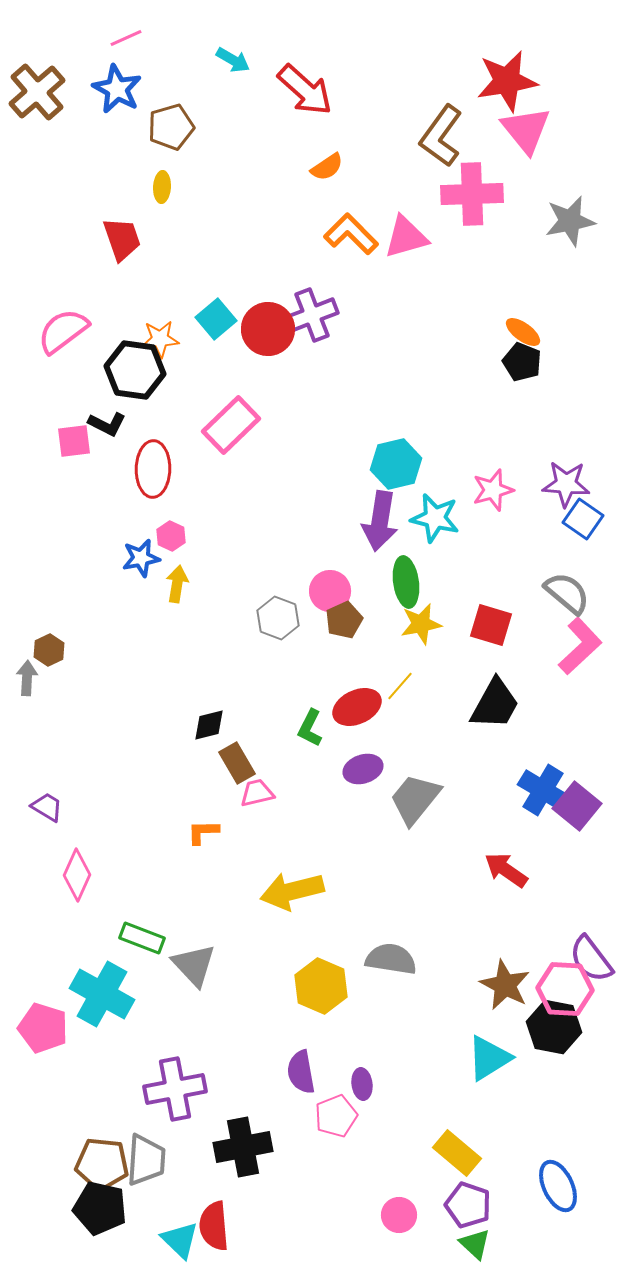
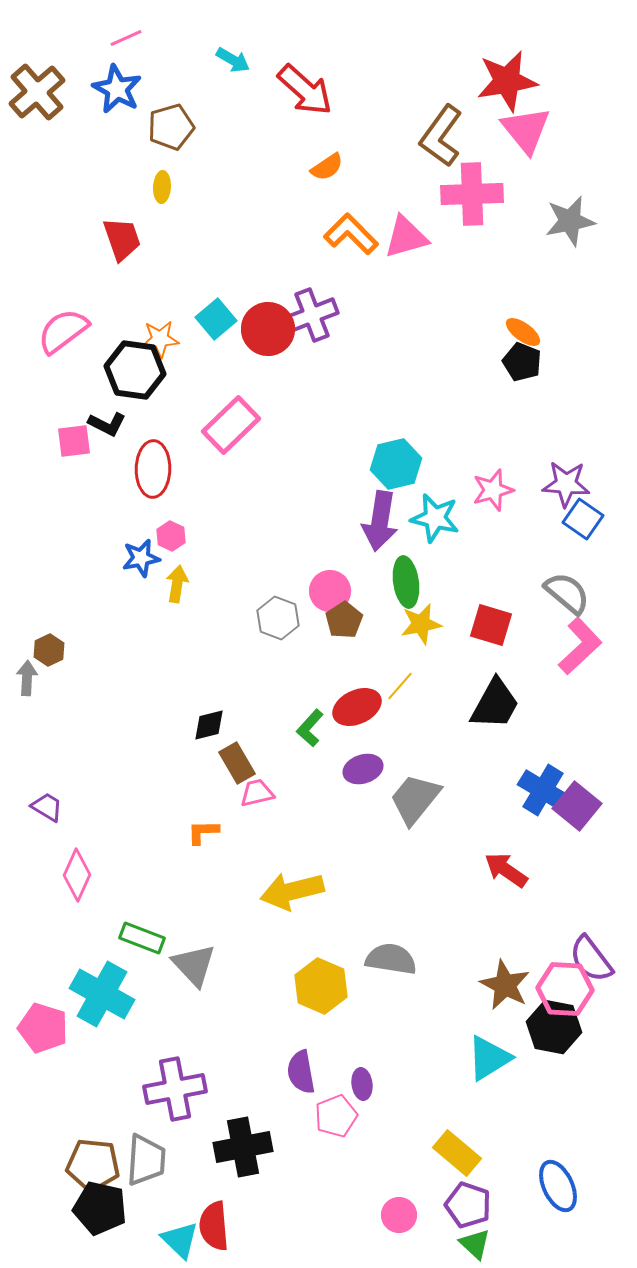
brown pentagon at (344, 620): rotated 9 degrees counterclockwise
green L-shape at (310, 728): rotated 15 degrees clockwise
brown pentagon at (102, 1164): moved 9 px left, 1 px down
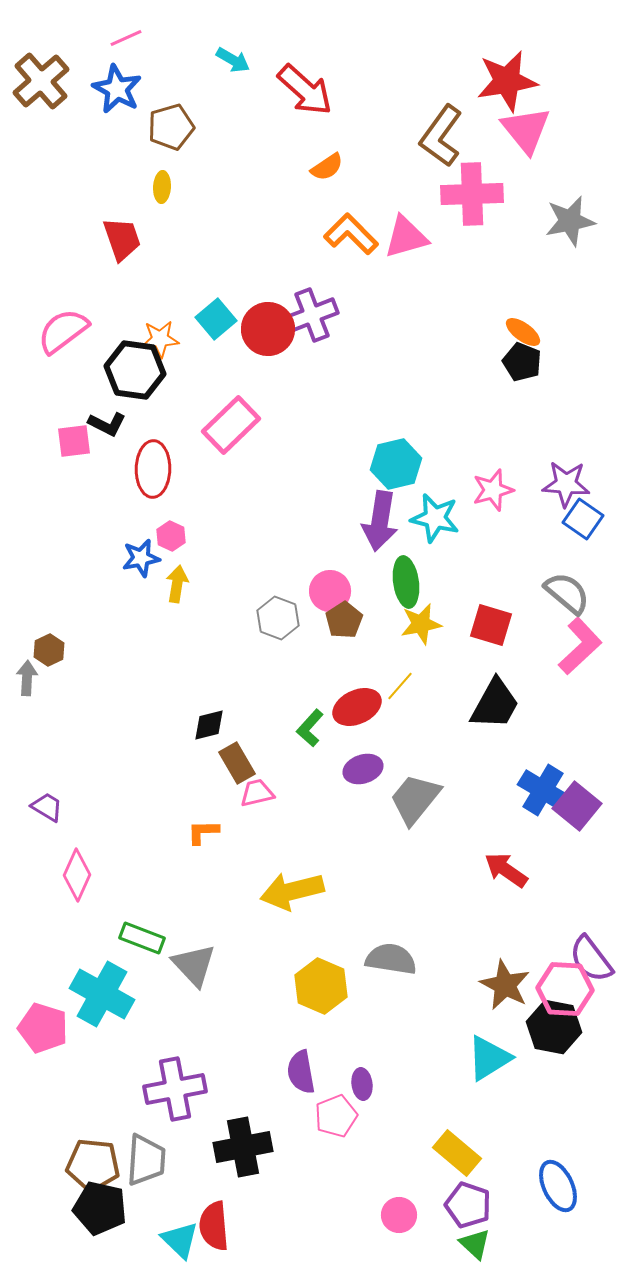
brown cross at (37, 92): moved 4 px right, 11 px up
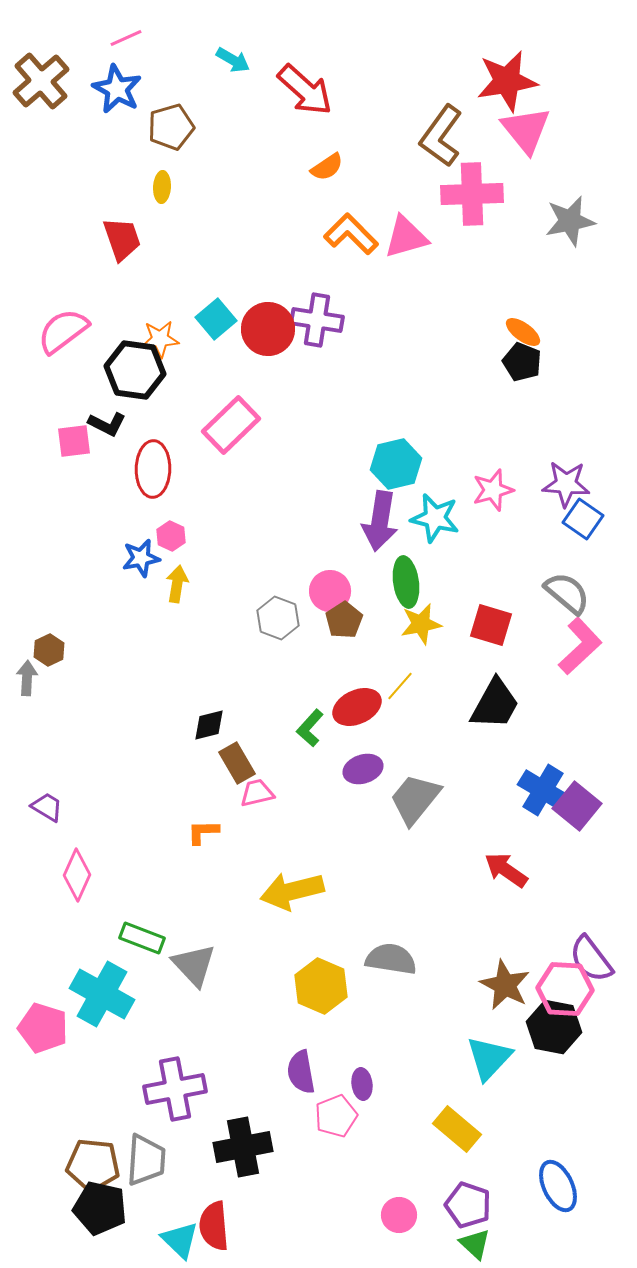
purple cross at (312, 315): moved 5 px right, 5 px down; rotated 30 degrees clockwise
cyan triangle at (489, 1058): rotated 15 degrees counterclockwise
yellow rectangle at (457, 1153): moved 24 px up
